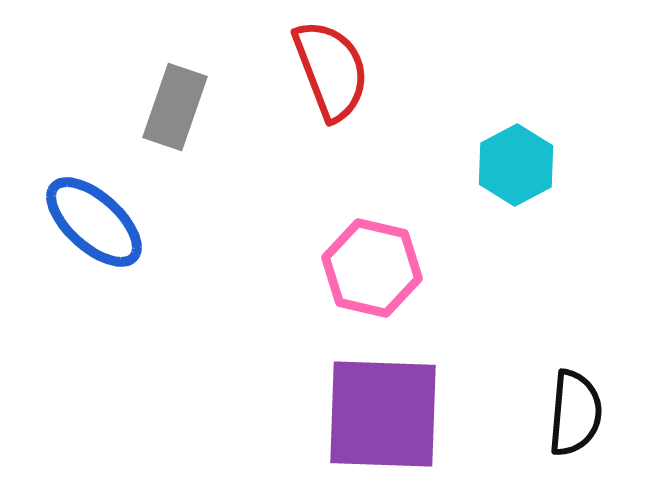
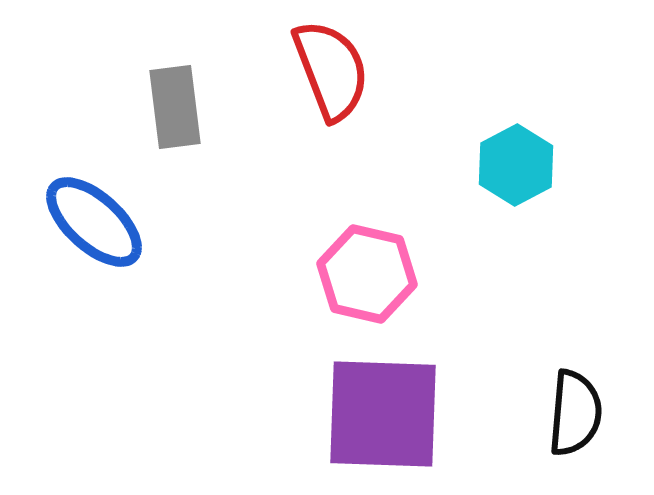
gray rectangle: rotated 26 degrees counterclockwise
pink hexagon: moved 5 px left, 6 px down
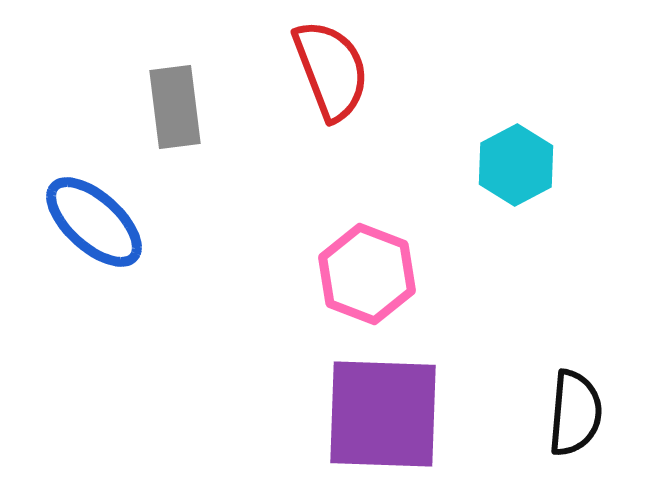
pink hexagon: rotated 8 degrees clockwise
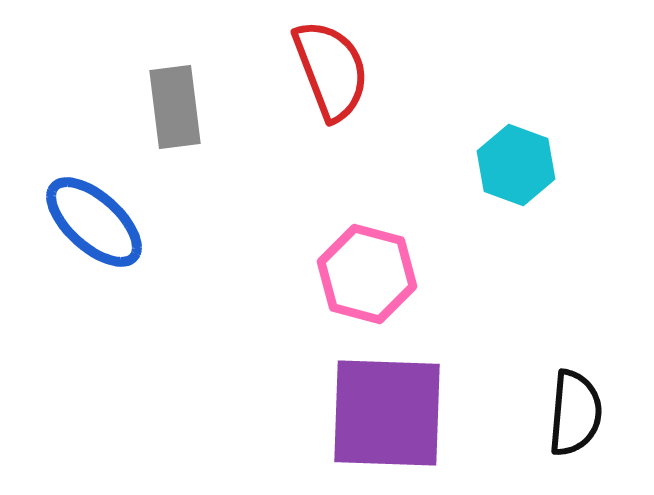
cyan hexagon: rotated 12 degrees counterclockwise
pink hexagon: rotated 6 degrees counterclockwise
purple square: moved 4 px right, 1 px up
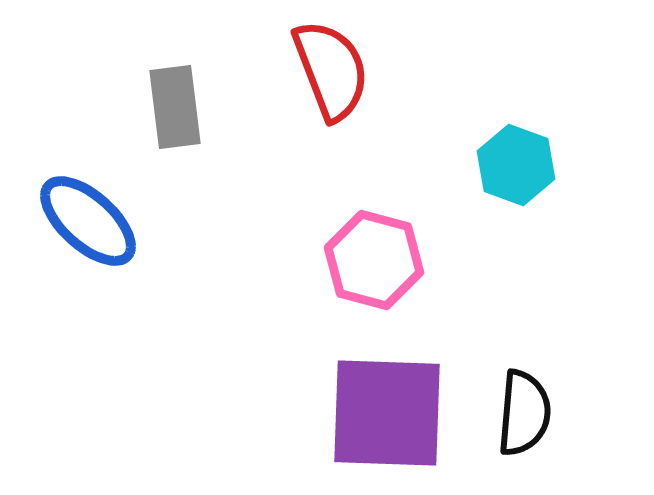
blue ellipse: moved 6 px left, 1 px up
pink hexagon: moved 7 px right, 14 px up
black semicircle: moved 51 px left
